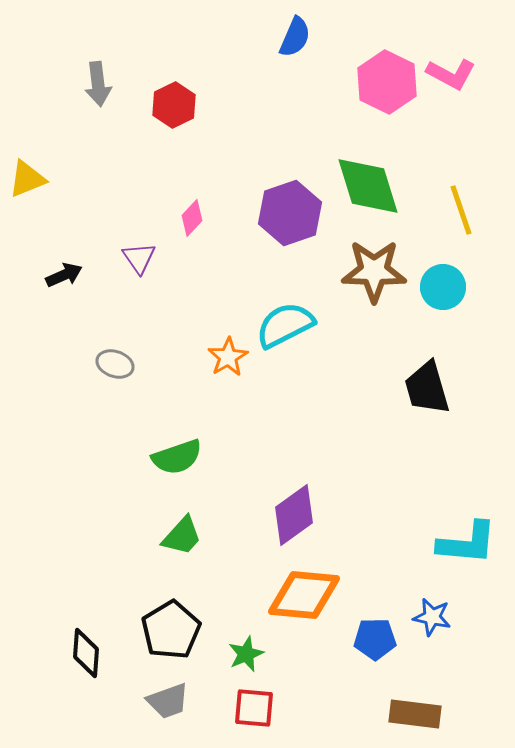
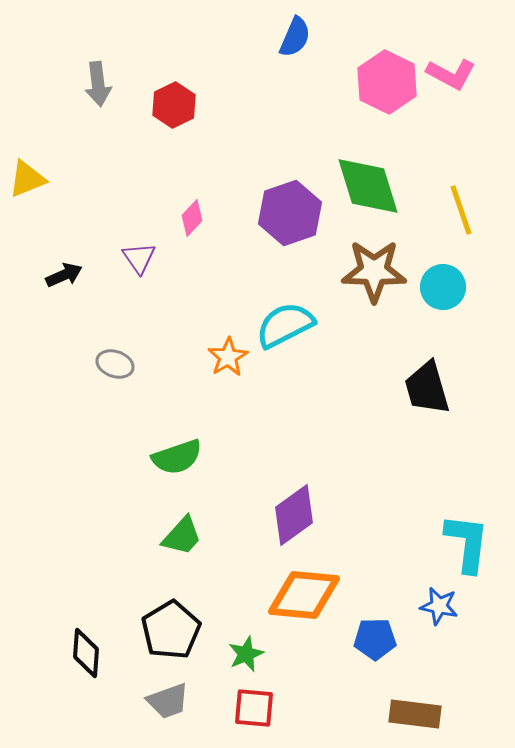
cyan L-shape: rotated 88 degrees counterclockwise
blue star: moved 7 px right, 11 px up
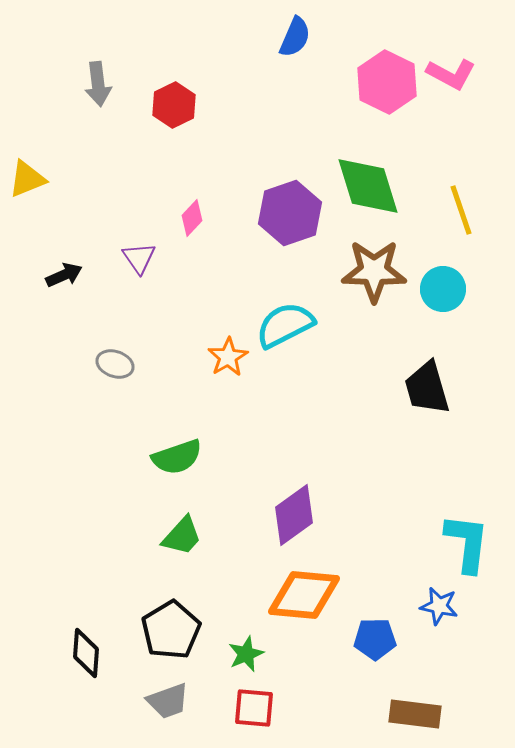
cyan circle: moved 2 px down
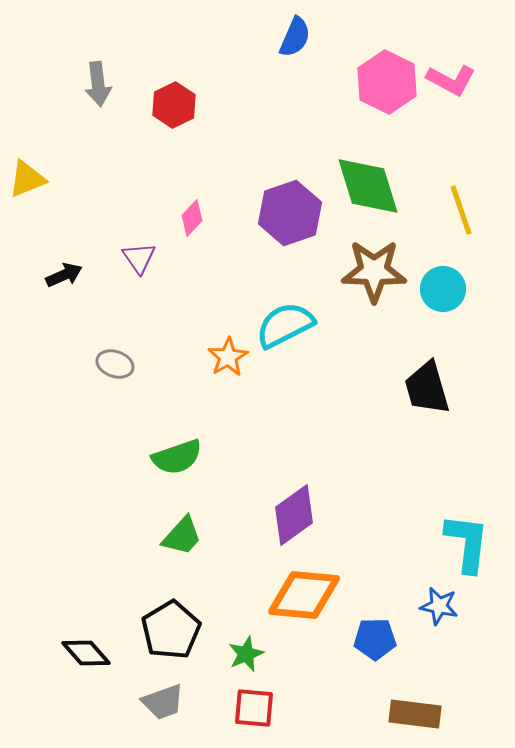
pink L-shape: moved 6 px down
black diamond: rotated 45 degrees counterclockwise
gray trapezoid: moved 5 px left, 1 px down
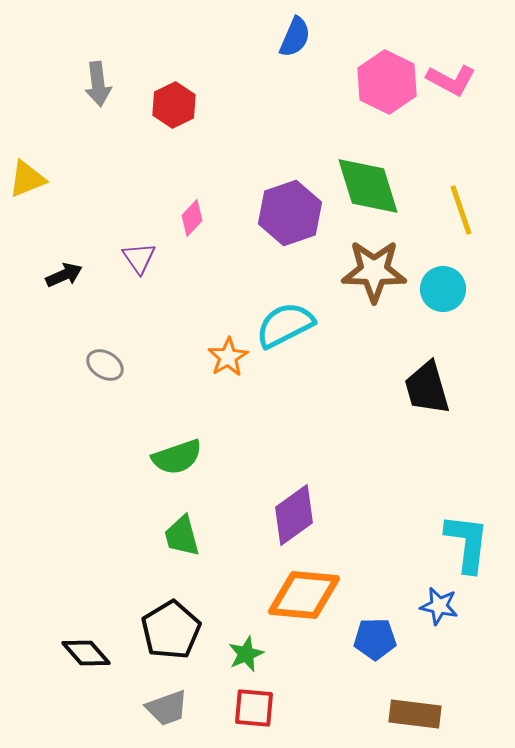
gray ellipse: moved 10 px left, 1 px down; rotated 12 degrees clockwise
green trapezoid: rotated 123 degrees clockwise
gray trapezoid: moved 4 px right, 6 px down
